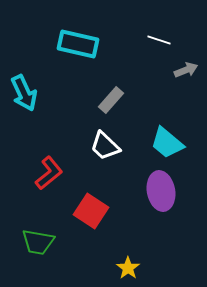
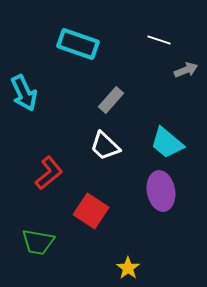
cyan rectangle: rotated 6 degrees clockwise
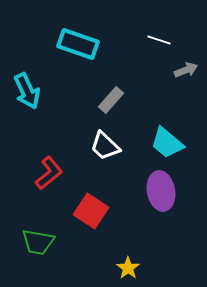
cyan arrow: moved 3 px right, 2 px up
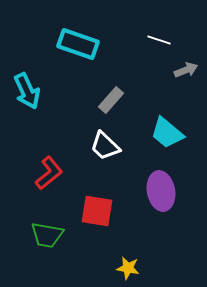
cyan trapezoid: moved 10 px up
red square: moved 6 px right; rotated 24 degrees counterclockwise
green trapezoid: moved 9 px right, 7 px up
yellow star: rotated 25 degrees counterclockwise
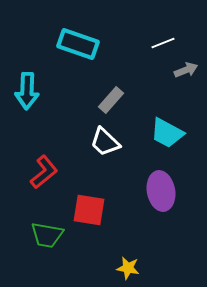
white line: moved 4 px right, 3 px down; rotated 40 degrees counterclockwise
cyan arrow: rotated 27 degrees clockwise
cyan trapezoid: rotated 12 degrees counterclockwise
white trapezoid: moved 4 px up
red L-shape: moved 5 px left, 1 px up
red square: moved 8 px left, 1 px up
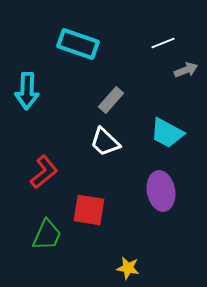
green trapezoid: rotated 76 degrees counterclockwise
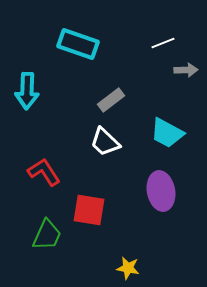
gray arrow: rotated 20 degrees clockwise
gray rectangle: rotated 12 degrees clockwise
red L-shape: rotated 84 degrees counterclockwise
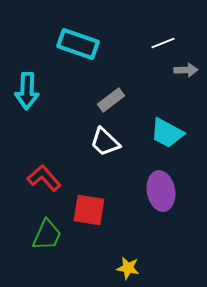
red L-shape: moved 6 px down; rotated 8 degrees counterclockwise
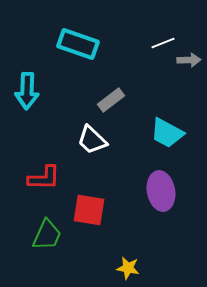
gray arrow: moved 3 px right, 10 px up
white trapezoid: moved 13 px left, 2 px up
red L-shape: rotated 132 degrees clockwise
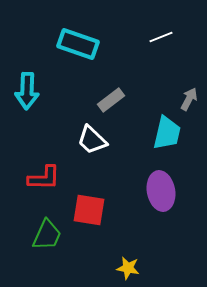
white line: moved 2 px left, 6 px up
gray arrow: moved 39 px down; rotated 60 degrees counterclockwise
cyan trapezoid: rotated 105 degrees counterclockwise
